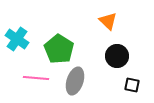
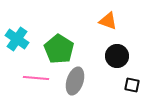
orange triangle: rotated 24 degrees counterclockwise
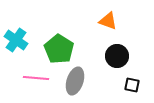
cyan cross: moved 1 px left, 1 px down
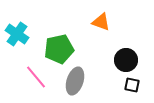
orange triangle: moved 7 px left, 1 px down
cyan cross: moved 1 px right, 6 px up
green pentagon: rotated 28 degrees clockwise
black circle: moved 9 px right, 4 px down
pink line: moved 1 px up; rotated 45 degrees clockwise
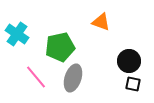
green pentagon: moved 1 px right, 2 px up
black circle: moved 3 px right, 1 px down
gray ellipse: moved 2 px left, 3 px up
black square: moved 1 px right, 1 px up
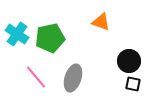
green pentagon: moved 10 px left, 9 px up
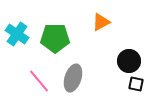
orange triangle: rotated 48 degrees counterclockwise
green pentagon: moved 5 px right; rotated 12 degrees clockwise
pink line: moved 3 px right, 4 px down
black square: moved 3 px right
